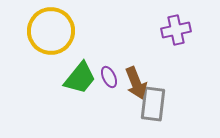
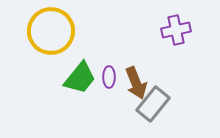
purple ellipse: rotated 25 degrees clockwise
gray rectangle: rotated 32 degrees clockwise
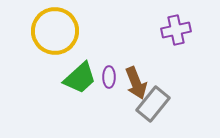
yellow circle: moved 4 px right
green trapezoid: rotated 9 degrees clockwise
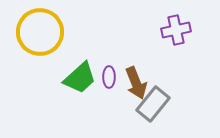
yellow circle: moved 15 px left, 1 px down
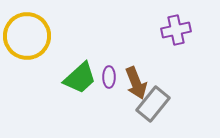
yellow circle: moved 13 px left, 4 px down
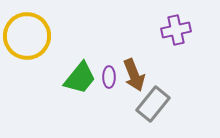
green trapezoid: rotated 9 degrees counterclockwise
brown arrow: moved 2 px left, 8 px up
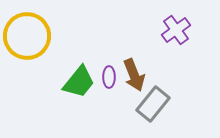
purple cross: rotated 24 degrees counterclockwise
green trapezoid: moved 1 px left, 4 px down
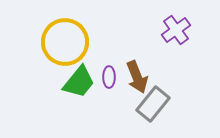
yellow circle: moved 38 px right, 6 px down
brown arrow: moved 3 px right, 2 px down
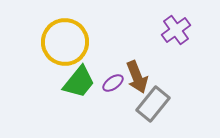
purple ellipse: moved 4 px right, 6 px down; rotated 55 degrees clockwise
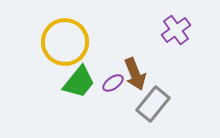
brown arrow: moved 2 px left, 3 px up
